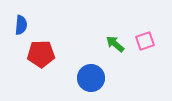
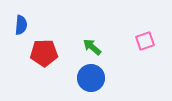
green arrow: moved 23 px left, 3 px down
red pentagon: moved 3 px right, 1 px up
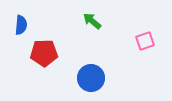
green arrow: moved 26 px up
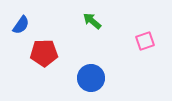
blue semicircle: rotated 30 degrees clockwise
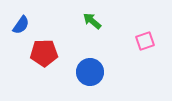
blue circle: moved 1 px left, 6 px up
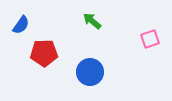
pink square: moved 5 px right, 2 px up
